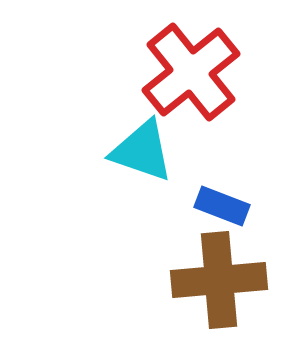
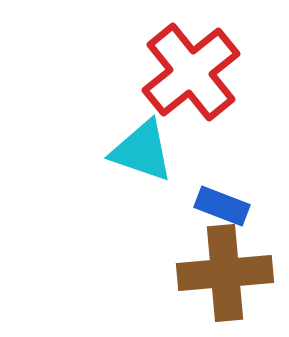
brown cross: moved 6 px right, 7 px up
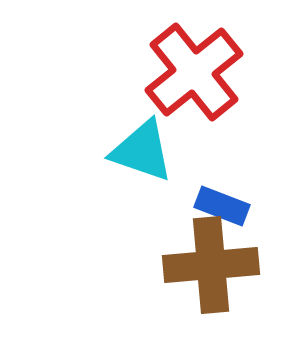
red cross: moved 3 px right
brown cross: moved 14 px left, 8 px up
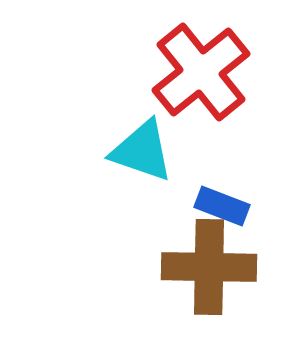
red cross: moved 7 px right
brown cross: moved 2 px left, 2 px down; rotated 6 degrees clockwise
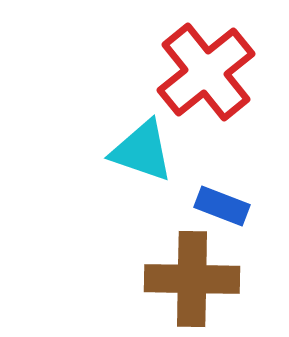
red cross: moved 5 px right
brown cross: moved 17 px left, 12 px down
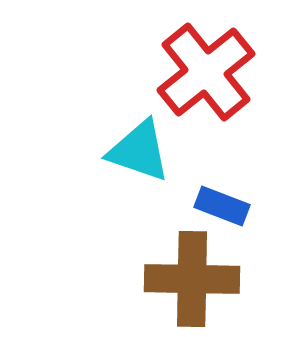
cyan triangle: moved 3 px left
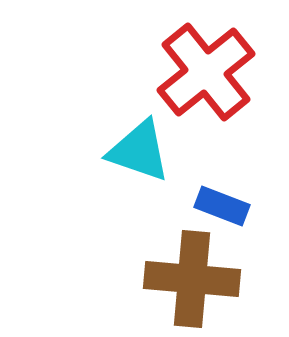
brown cross: rotated 4 degrees clockwise
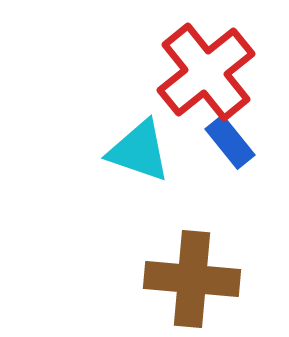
blue rectangle: moved 8 px right, 64 px up; rotated 30 degrees clockwise
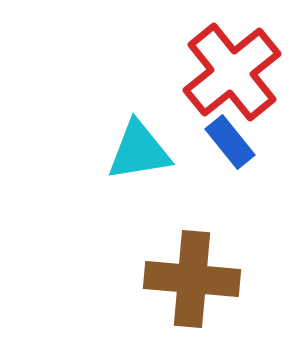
red cross: moved 26 px right
cyan triangle: rotated 28 degrees counterclockwise
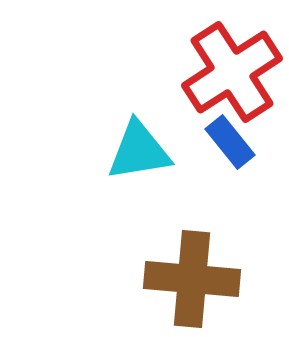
red cross: rotated 6 degrees clockwise
